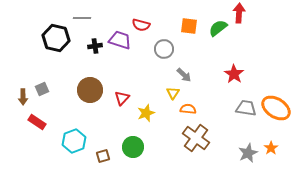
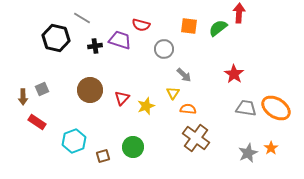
gray line: rotated 30 degrees clockwise
yellow star: moved 7 px up
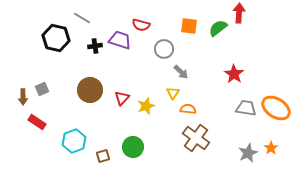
gray arrow: moved 3 px left, 3 px up
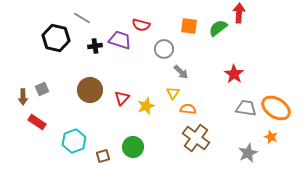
orange star: moved 11 px up; rotated 16 degrees counterclockwise
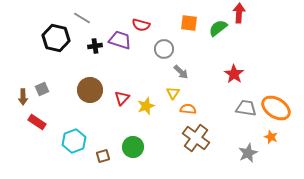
orange square: moved 3 px up
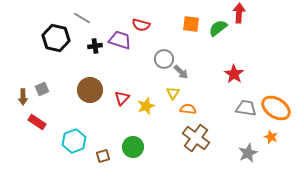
orange square: moved 2 px right, 1 px down
gray circle: moved 10 px down
